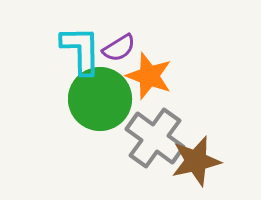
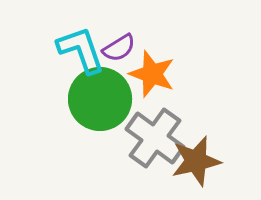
cyan L-shape: rotated 18 degrees counterclockwise
orange star: moved 3 px right, 2 px up
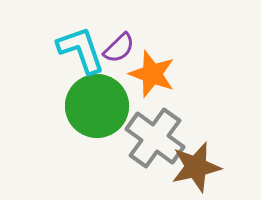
purple semicircle: rotated 12 degrees counterclockwise
green circle: moved 3 px left, 7 px down
brown star: moved 6 px down
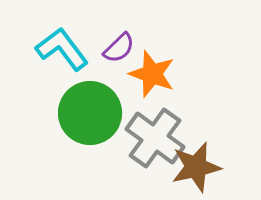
cyan L-shape: moved 19 px left, 1 px up; rotated 18 degrees counterclockwise
green circle: moved 7 px left, 7 px down
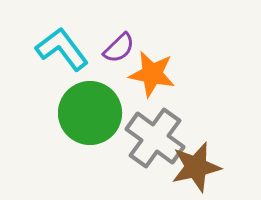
orange star: rotated 9 degrees counterclockwise
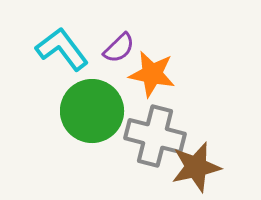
green circle: moved 2 px right, 2 px up
gray cross: moved 2 px up; rotated 22 degrees counterclockwise
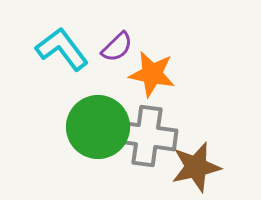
purple semicircle: moved 2 px left, 1 px up
green circle: moved 6 px right, 16 px down
gray cross: moved 8 px left; rotated 6 degrees counterclockwise
